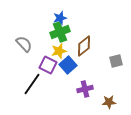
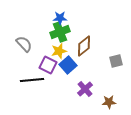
blue star: rotated 16 degrees clockwise
black line: moved 4 px up; rotated 50 degrees clockwise
purple cross: rotated 28 degrees counterclockwise
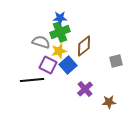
gray semicircle: moved 17 px right, 2 px up; rotated 30 degrees counterclockwise
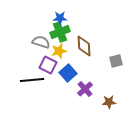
brown diamond: rotated 55 degrees counterclockwise
blue square: moved 8 px down
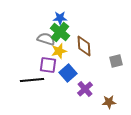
green cross: rotated 30 degrees counterclockwise
gray semicircle: moved 5 px right, 3 px up
purple square: rotated 18 degrees counterclockwise
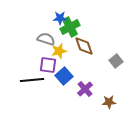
green cross: moved 10 px right, 5 px up; rotated 24 degrees clockwise
brown diamond: rotated 15 degrees counterclockwise
gray square: rotated 24 degrees counterclockwise
blue square: moved 4 px left, 3 px down
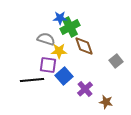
yellow star: rotated 14 degrees clockwise
brown star: moved 3 px left; rotated 16 degrees clockwise
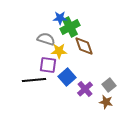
gray square: moved 7 px left, 24 px down
blue square: moved 3 px right, 1 px down
black line: moved 2 px right
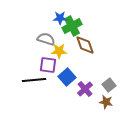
green cross: moved 2 px right, 1 px up
brown diamond: moved 1 px right, 1 px up
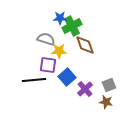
gray square: rotated 16 degrees clockwise
